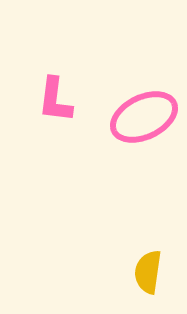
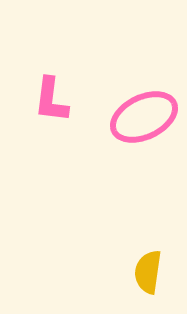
pink L-shape: moved 4 px left
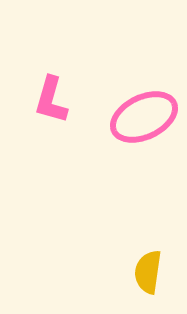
pink L-shape: rotated 9 degrees clockwise
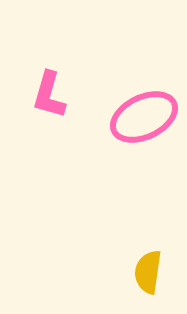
pink L-shape: moved 2 px left, 5 px up
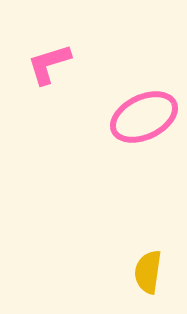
pink L-shape: moved 31 px up; rotated 57 degrees clockwise
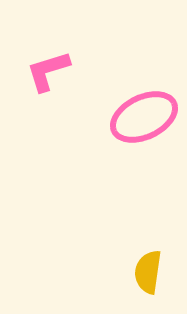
pink L-shape: moved 1 px left, 7 px down
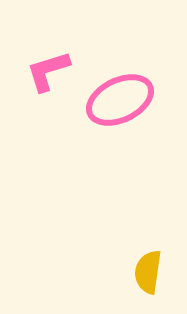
pink ellipse: moved 24 px left, 17 px up
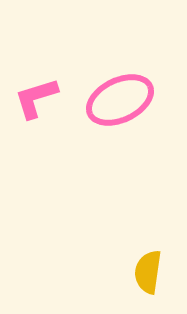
pink L-shape: moved 12 px left, 27 px down
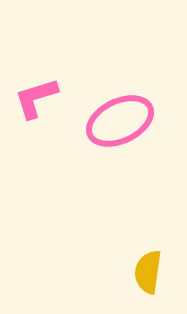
pink ellipse: moved 21 px down
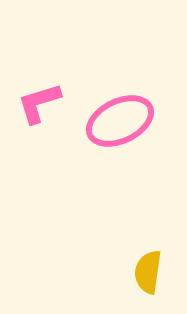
pink L-shape: moved 3 px right, 5 px down
